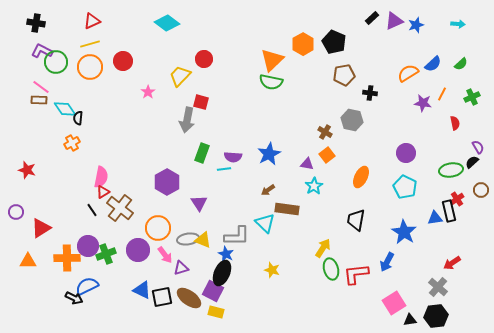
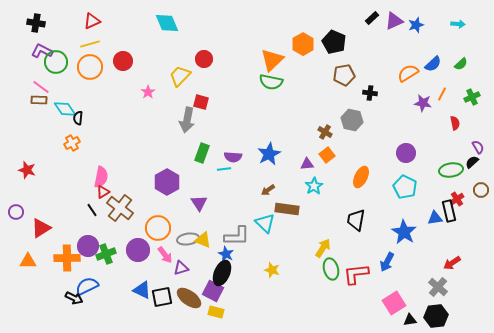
cyan diamond at (167, 23): rotated 30 degrees clockwise
purple triangle at (307, 164): rotated 16 degrees counterclockwise
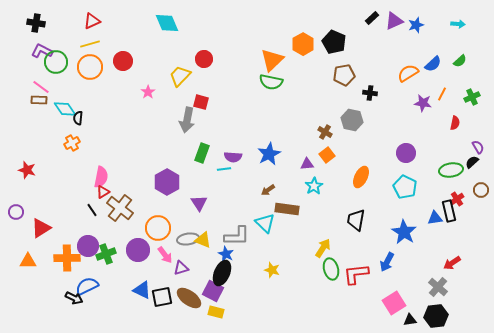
green semicircle at (461, 64): moved 1 px left, 3 px up
red semicircle at (455, 123): rotated 24 degrees clockwise
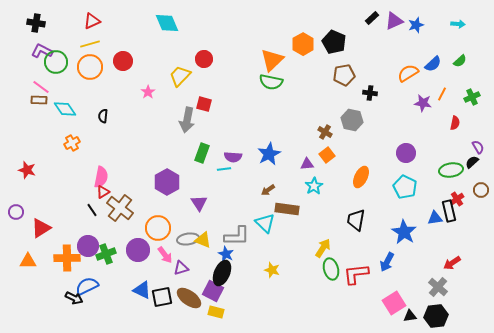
red square at (201, 102): moved 3 px right, 2 px down
black semicircle at (78, 118): moved 25 px right, 2 px up
black triangle at (410, 320): moved 4 px up
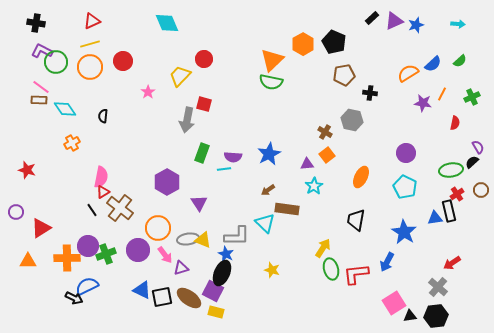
red cross at (457, 199): moved 5 px up
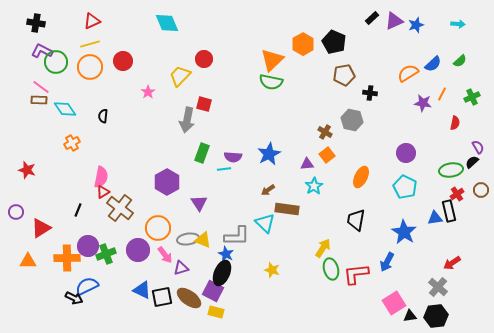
black line at (92, 210): moved 14 px left; rotated 56 degrees clockwise
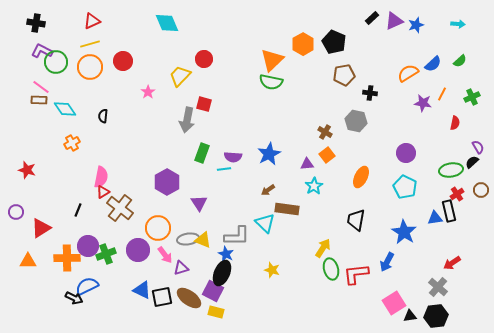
gray hexagon at (352, 120): moved 4 px right, 1 px down
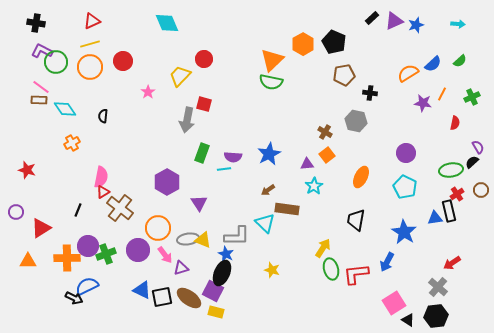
black triangle at (410, 316): moved 2 px left, 4 px down; rotated 40 degrees clockwise
